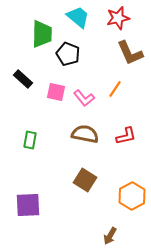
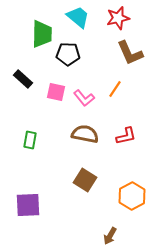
black pentagon: rotated 20 degrees counterclockwise
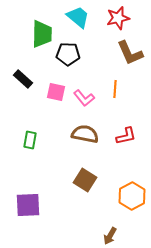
orange line: rotated 30 degrees counterclockwise
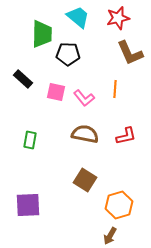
orange hexagon: moved 13 px left, 9 px down; rotated 12 degrees clockwise
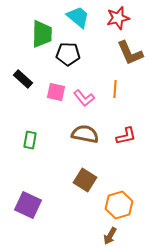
purple square: rotated 28 degrees clockwise
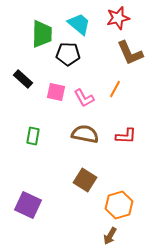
cyan trapezoid: moved 1 px right, 7 px down
orange line: rotated 24 degrees clockwise
pink L-shape: rotated 10 degrees clockwise
red L-shape: rotated 15 degrees clockwise
green rectangle: moved 3 px right, 4 px up
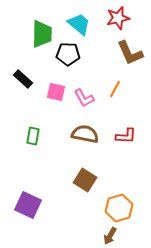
orange hexagon: moved 3 px down
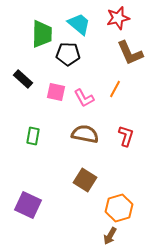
red L-shape: rotated 75 degrees counterclockwise
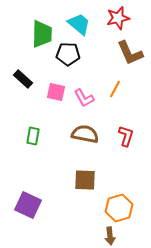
brown square: rotated 30 degrees counterclockwise
brown arrow: rotated 36 degrees counterclockwise
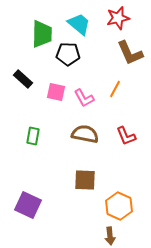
red L-shape: rotated 140 degrees clockwise
orange hexagon: moved 2 px up; rotated 20 degrees counterclockwise
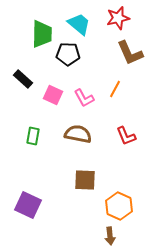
pink square: moved 3 px left, 3 px down; rotated 12 degrees clockwise
brown semicircle: moved 7 px left
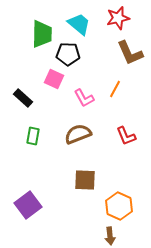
black rectangle: moved 19 px down
pink square: moved 1 px right, 16 px up
brown semicircle: rotated 32 degrees counterclockwise
purple square: rotated 28 degrees clockwise
